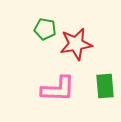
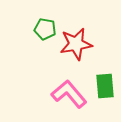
pink L-shape: moved 11 px right, 5 px down; rotated 132 degrees counterclockwise
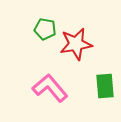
pink L-shape: moved 19 px left, 6 px up
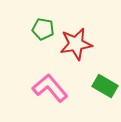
green pentagon: moved 2 px left
green rectangle: rotated 55 degrees counterclockwise
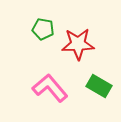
red star: moved 2 px right; rotated 8 degrees clockwise
green rectangle: moved 6 px left
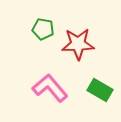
green rectangle: moved 1 px right, 4 px down
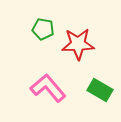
pink L-shape: moved 2 px left
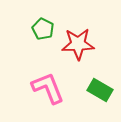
green pentagon: rotated 15 degrees clockwise
pink L-shape: rotated 18 degrees clockwise
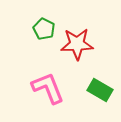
green pentagon: moved 1 px right
red star: moved 1 px left
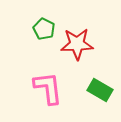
pink L-shape: rotated 15 degrees clockwise
